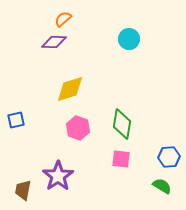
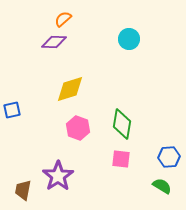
blue square: moved 4 px left, 10 px up
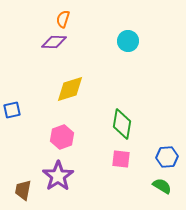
orange semicircle: rotated 30 degrees counterclockwise
cyan circle: moved 1 px left, 2 px down
pink hexagon: moved 16 px left, 9 px down; rotated 20 degrees clockwise
blue hexagon: moved 2 px left
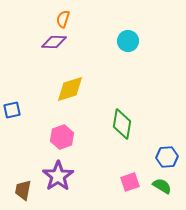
pink square: moved 9 px right, 23 px down; rotated 24 degrees counterclockwise
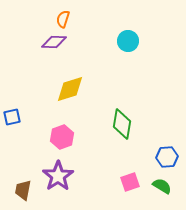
blue square: moved 7 px down
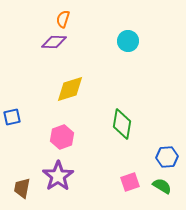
brown trapezoid: moved 1 px left, 2 px up
